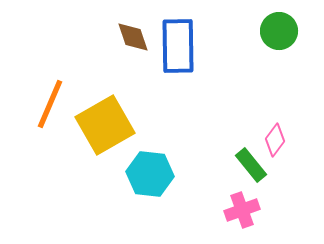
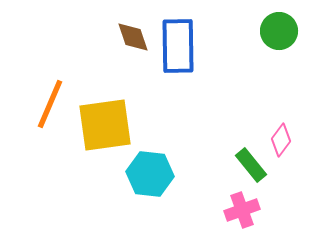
yellow square: rotated 22 degrees clockwise
pink diamond: moved 6 px right
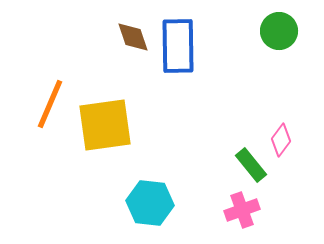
cyan hexagon: moved 29 px down
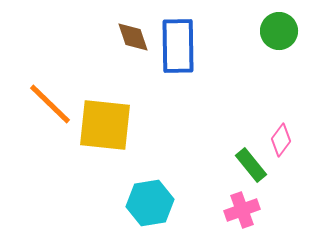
orange line: rotated 69 degrees counterclockwise
yellow square: rotated 14 degrees clockwise
cyan hexagon: rotated 15 degrees counterclockwise
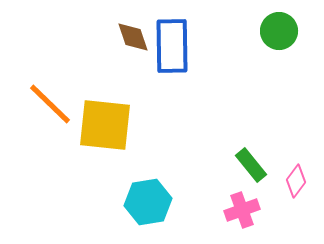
blue rectangle: moved 6 px left
pink diamond: moved 15 px right, 41 px down
cyan hexagon: moved 2 px left, 1 px up
